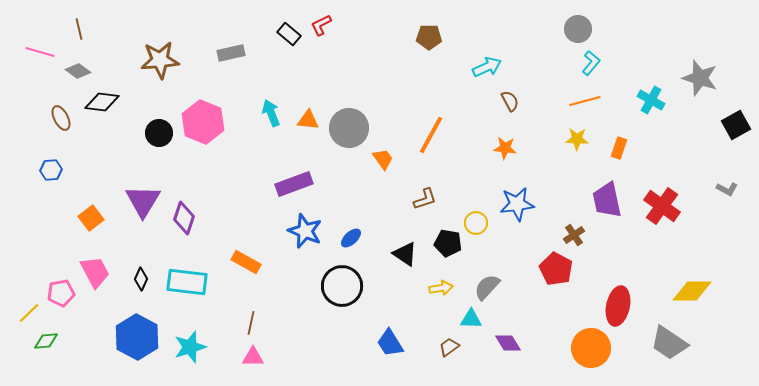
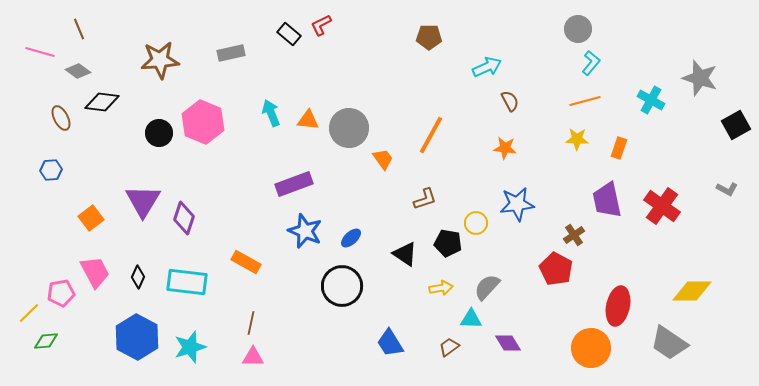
brown line at (79, 29): rotated 10 degrees counterclockwise
black diamond at (141, 279): moved 3 px left, 2 px up
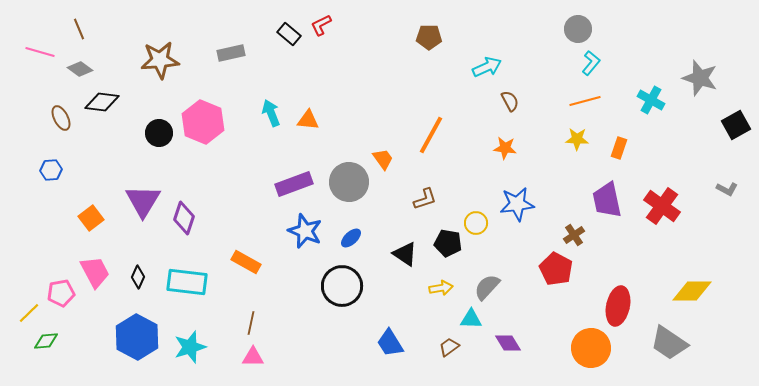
gray diamond at (78, 71): moved 2 px right, 2 px up
gray circle at (349, 128): moved 54 px down
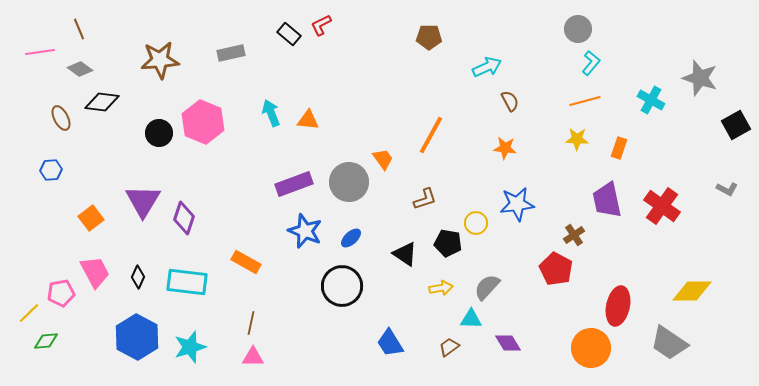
pink line at (40, 52): rotated 24 degrees counterclockwise
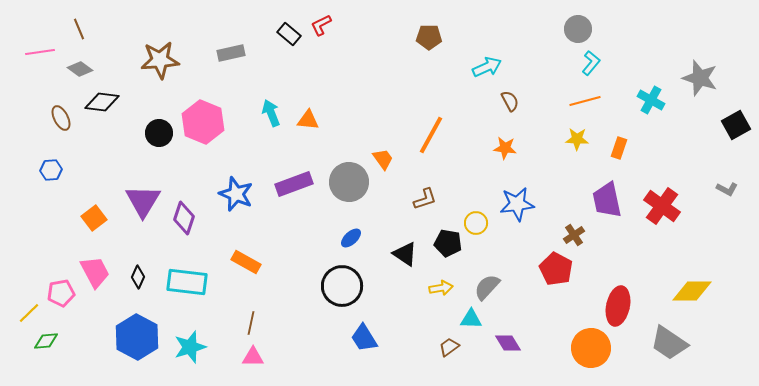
orange square at (91, 218): moved 3 px right
blue star at (305, 231): moved 69 px left, 37 px up
blue trapezoid at (390, 343): moved 26 px left, 5 px up
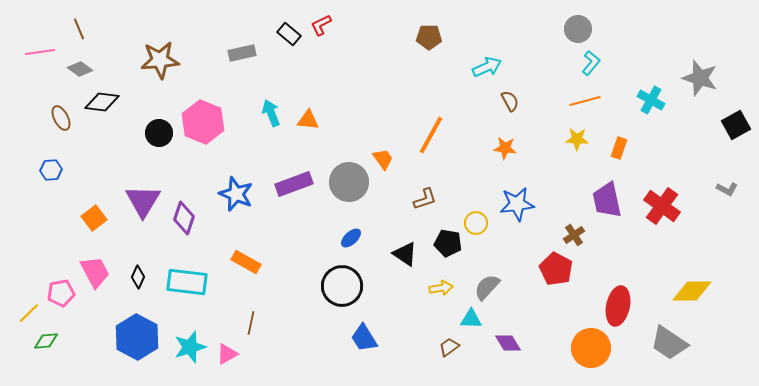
gray rectangle at (231, 53): moved 11 px right
pink triangle at (253, 357): moved 26 px left, 3 px up; rotated 30 degrees counterclockwise
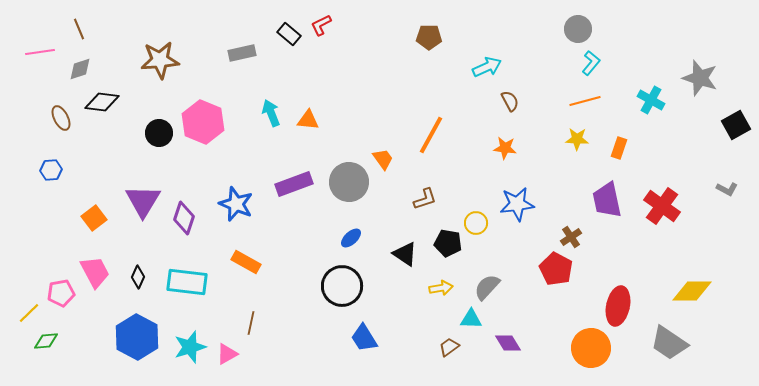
gray diamond at (80, 69): rotated 55 degrees counterclockwise
blue star at (236, 194): moved 10 px down
brown cross at (574, 235): moved 3 px left, 2 px down
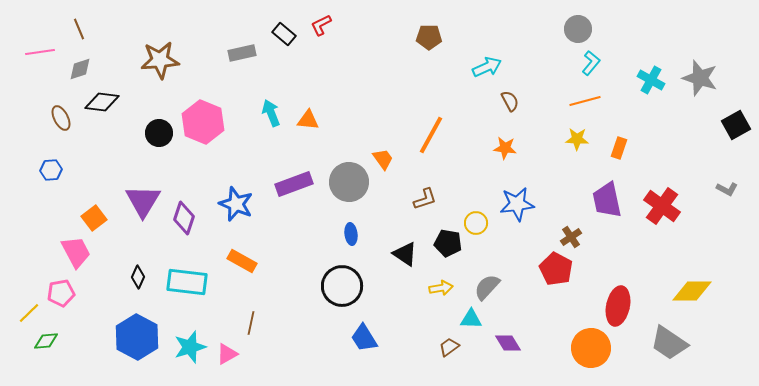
black rectangle at (289, 34): moved 5 px left
cyan cross at (651, 100): moved 20 px up
blue ellipse at (351, 238): moved 4 px up; rotated 55 degrees counterclockwise
orange rectangle at (246, 262): moved 4 px left, 1 px up
pink trapezoid at (95, 272): moved 19 px left, 20 px up
